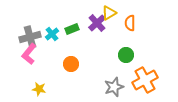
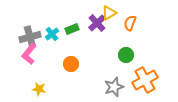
orange semicircle: rotated 21 degrees clockwise
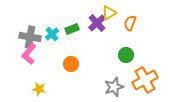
gray cross: rotated 25 degrees clockwise
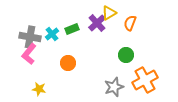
orange circle: moved 3 px left, 1 px up
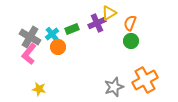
purple cross: rotated 18 degrees clockwise
gray cross: rotated 20 degrees clockwise
green circle: moved 5 px right, 14 px up
orange circle: moved 10 px left, 16 px up
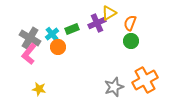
gray cross: moved 1 px down
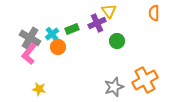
yellow triangle: moved 2 px up; rotated 35 degrees counterclockwise
orange semicircle: moved 24 px right, 10 px up; rotated 21 degrees counterclockwise
green circle: moved 14 px left
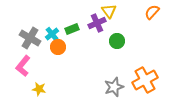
orange semicircle: moved 2 px left, 1 px up; rotated 42 degrees clockwise
pink L-shape: moved 6 px left, 12 px down
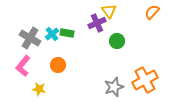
green rectangle: moved 5 px left, 4 px down; rotated 32 degrees clockwise
orange circle: moved 18 px down
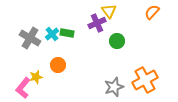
pink L-shape: moved 22 px down
yellow star: moved 3 px left, 12 px up; rotated 24 degrees counterclockwise
